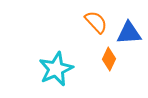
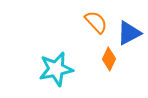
blue triangle: rotated 24 degrees counterclockwise
cyan star: rotated 12 degrees clockwise
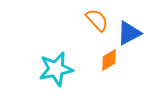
orange semicircle: moved 1 px right, 2 px up
orange diamond: moved 1 px down; rotated 35 degrees clockwise
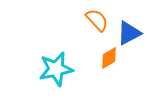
orange diamond: moved 2 px up
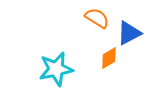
orange semicircle: moved 2 px up; rotated 15 degrees counterclockwise
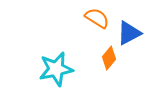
orange diamond: rotated 20 degrees counterclockwise
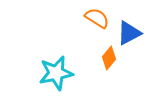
cyan star: moved 4 px down
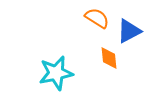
blue triangle: moved 2 px up
orange diamond: rotated 45 degrees counterclockwise
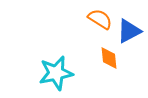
orange semicircle: moved 3 px right, 1 px down
